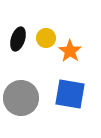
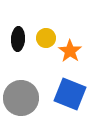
black ellipse: rotated 15 degrees counterclockwise
blue square: rotated 12 degrees clockwise
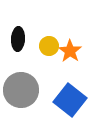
yellow circle: moved 3 px right, 8 px down
blue square: moved 6 px down; rotated 16 degrees clockwise
gray circle: moved 8 px up
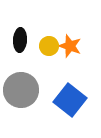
black ellipse: moved 2 px right, 1 px down
orange star: moved 5 px up; rotated 15 degrees counterclockwise
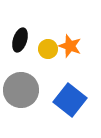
black ellipse: rotated 15 degrees clockwise
yellow circle: moved 1 px left, 3 px down
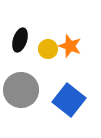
blue square: moved 1 px left
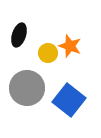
black ellipse: moved 1 px left, 5 px up
yellow circle: moved 4 px down
gray circle: moved 6 px right, 2 px up
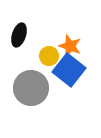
yellow circle: moved 1 px right, 3 px down
gray circle: moved 4 px right
blue square: moved 30 px up
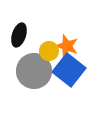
orange star: moved 3 px left
yellow circle: moved 5 px up
gray circle: moved 3 px right, 17 px up
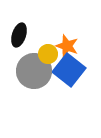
yellow circle: moved 1 px left, 3 px down
